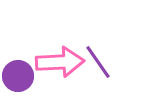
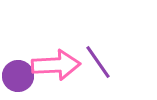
pink arrow: moved 4 px left, 3 px down
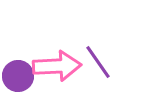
pink arrow: moved 1 px right, 1 px down
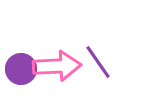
purple circle: moved 3 px right, 7 px up
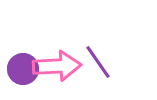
purple circle: moved 2 px right
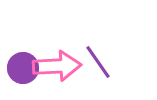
purple circle: moved 1 px up
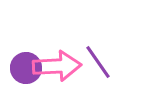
purple circle: moved 3 px right
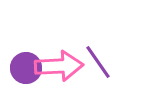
pink arrow: moved 2 px right
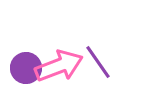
pink arrow: rotated 18 degrees counterclockwise
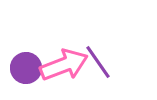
pink arrow: moved 5 px right, 1 px up
